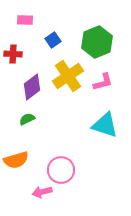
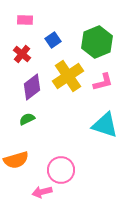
red cross: moved 9 px right; rotated 36 degrees clockwise
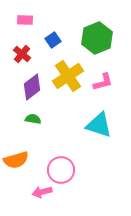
green hexagon: moved 4 px up
green semicircle: moved 6 px right; rotated 35 degrees clockwise
cyan triangle: moved 6 px left
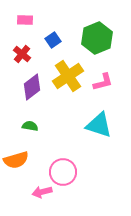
green semicircle: moved 3 px left, 7 px down
pink circle: moved 2 px right, 2 px down
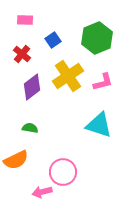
green semicircle: moved 2 px down
orange semicircle: rotated 10 degrees counterclockwise
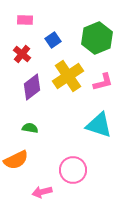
pink circle: moved 10 px right, 2 px up
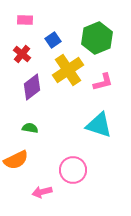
yellow cross: moved 6 px up
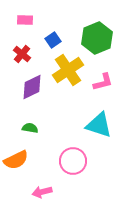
purple diamond: rotated 12 degrees clockwise
pink circle: moved 9 px up
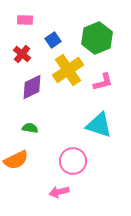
pink arrow: moved 17 px right
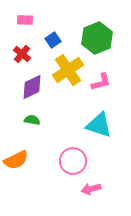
pink L-shape: moved 2 px left
green semicircle: moved 2 px right, 8 px up
pink arrow: moved 32 px right, 3 px up
